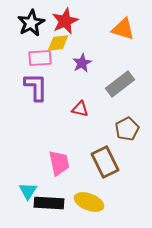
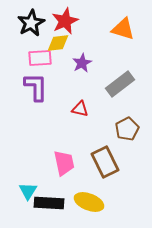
pink trapezoid: moved 5 px right
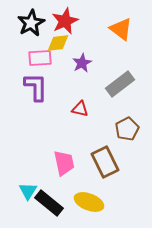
orange triangle: moved 2 px left; rotated 20 degrees clockwise
black rectangle: rotated 36 degrees clockwise
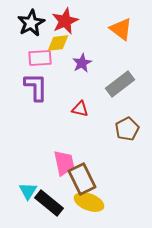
brown rectangle: moved 23 px left, 17 px down
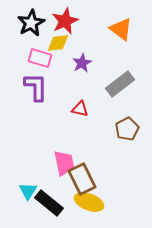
pink rectangle: rotated 20 degrees clockwise
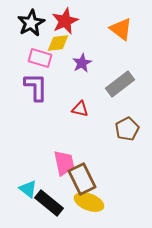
cyan triangle: moved 2 px up; rotated 24 degrees counterclockwise
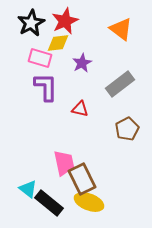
purple L-shape: moved 10 px right
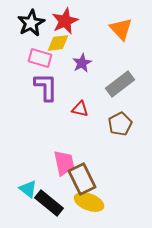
orange triangle: rotated 10 degrees clockwise
brown pentagon: moved 7 px left, 5 px up
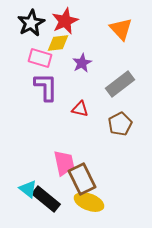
black rectangle: moved 3 px left, 4 px up
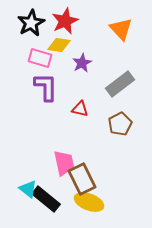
yellow diamond: moved 1 px right, 2 px down; rotated 15 degrees clockwise
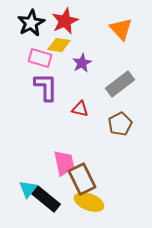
cyan triangle: rotated 30 degrees clockwise
